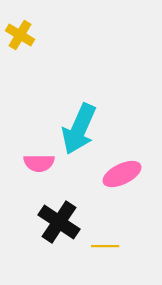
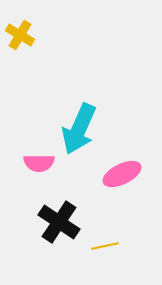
yellow line: rotated 12 degrees counterclockwise
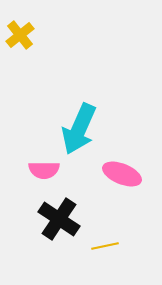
yellow cross: rotated 20 degrees clockwise
pink semicircle: moved 5 px right, 7 px down
pink ellipse: rotated 48 degrees clockwise
black cross: moved 3 px up
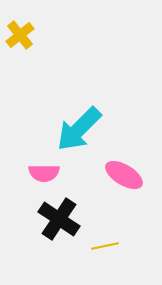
cyan arrow: rotated 21 degrees clockwise
pink semicircle: moved 3 px down
pink ellipse: moved 2 px right, 1 px down; rotated 9 degrees clockwise
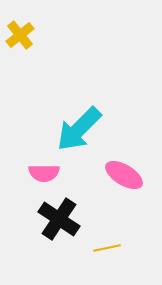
yellow line: moved 2 px right, 2 px down
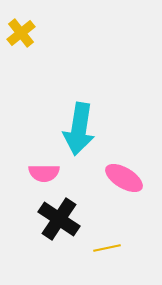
yellow cross: moved 1 px right, 2 px up
cyan arrow: rotated 36 degrees counterclockwise
pink ellipse: moved 3 px down
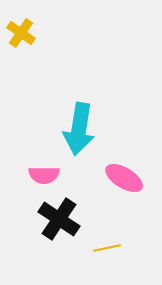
yellow cross: rotated 16 degrees counterclockwise
pink semicircle: moved 2 px down
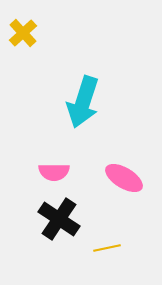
yellow cross: moved 2 px right; rotated 12 degrees clockwise
cyan arrow: moved 4 px right, 27 px up; rotated 9 degrees clockwise
pink semicircle: moved 10 px right, 3 px up
